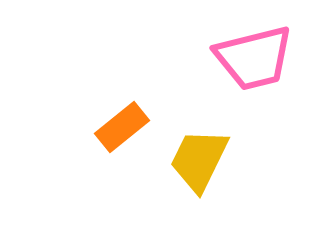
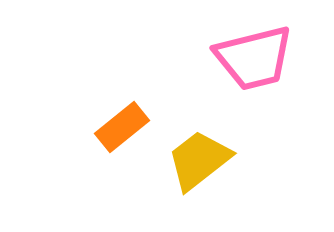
yellow trapezoid: rotated 26 degrees clockwise
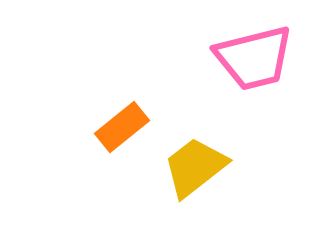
yellow trapezoid: moved 4 px left, 7 px down
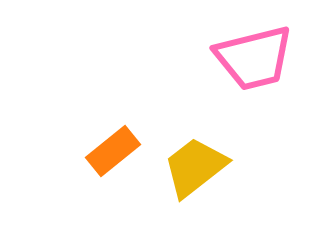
orange rectangle: moved 9 px left, 24 px down
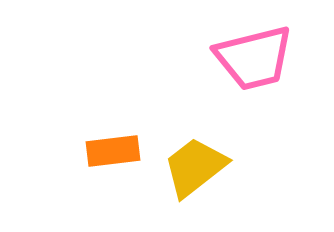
orange rectangle: rotated 32 degrees clockwise
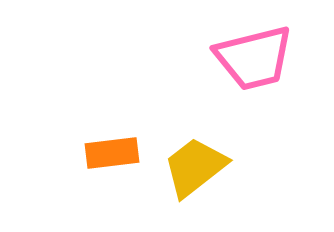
orange rectangle: moved 1 px left, 2 px down
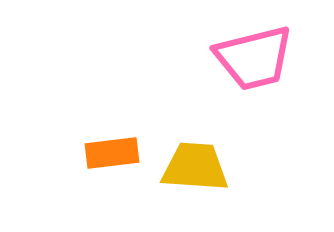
yellow trapezoid: rotated 42 degrees clockwise
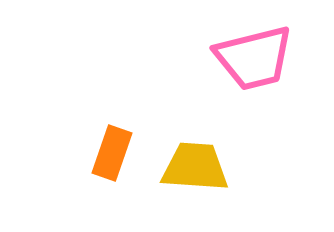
orange rectangle: rotated 64 degrees counterclockwise
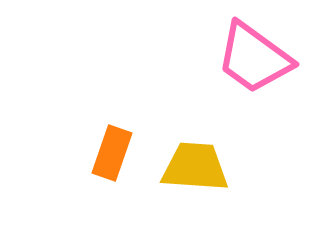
pink trapezoid: rotated 50 degrees clockwise
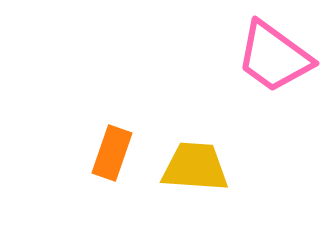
pink trapezoid: moved 20 px right, 1 px up
